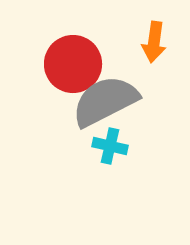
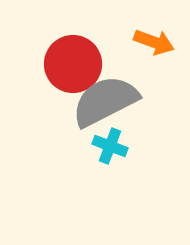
orange arrow: rotated 78 degrees counterclockwise
cyan cross: rotated 8 degrees clockwise
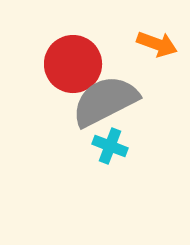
orange arrow: moved 3 px right, 2 px down
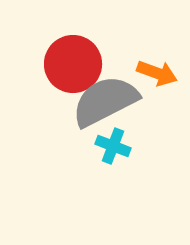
orange arrow: moved 29 px down
cyan cross: moved 3 px right
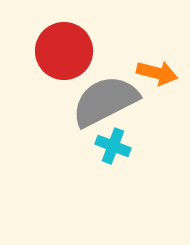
red circle: moved 9 px left, 13 px up
orange arrow: rotated 6 degrees counterclockwise
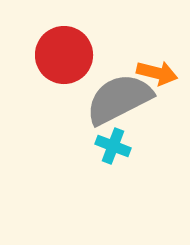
red circle: moved 4 px down
gray semicircle: moved 14 px right, 2 px up
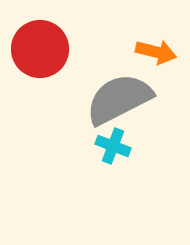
red circle: moved 24 px left, 6 px up
orange arrow: moved 1 px left, 21 px up
